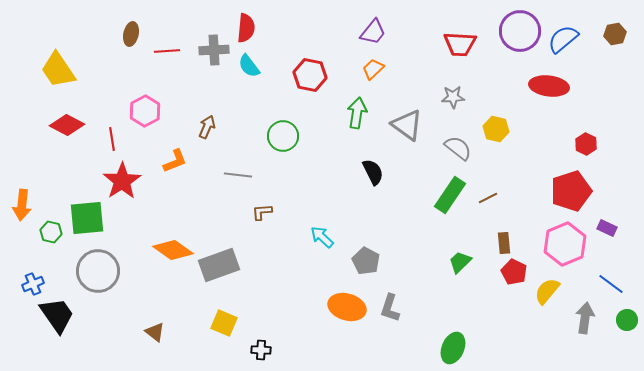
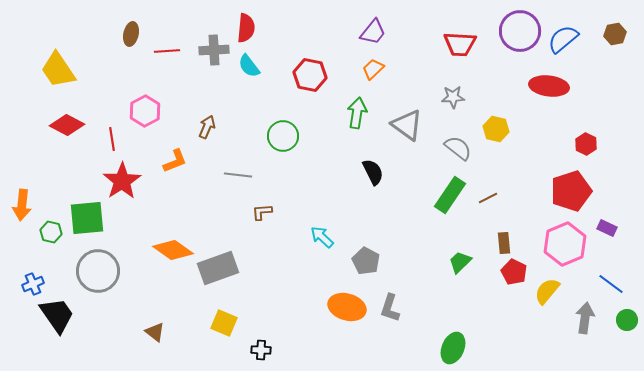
gray rectangle at (219, 265): moved 1 px left, 3 px down
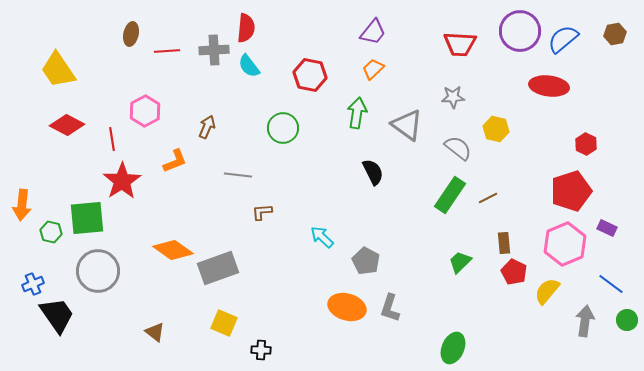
green circle at (283, 136): moved 8 px up
gray arrow at (585, 318): moved 3 px down
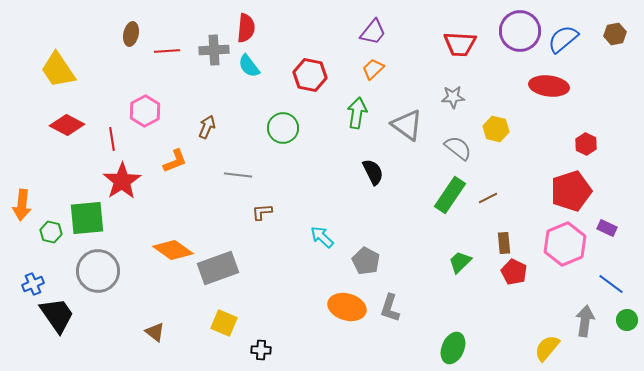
yellow semicircle at (547, 291): moved 57 px down
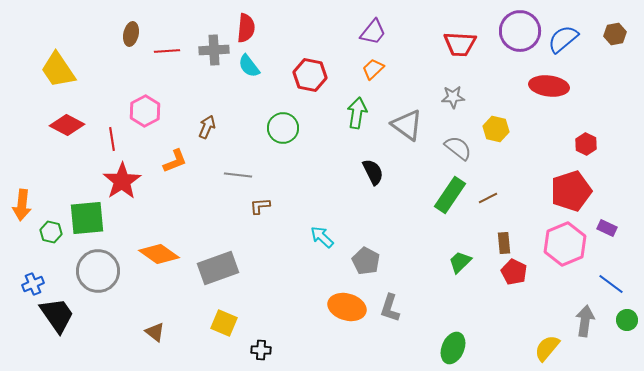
brown L-shape at (262, 212): moved 2 px left, 6 px up
orange diamond at (173, 250): moved 14 px left, 4 px down
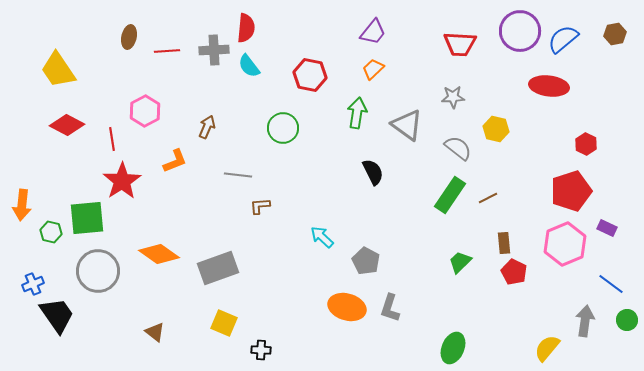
brown ellipse at (131, 34): moved 2 px left, 3 px down
